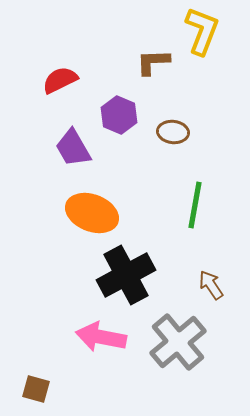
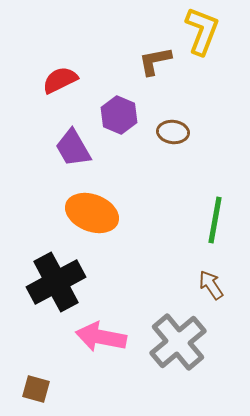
brown L-shape: moved 2 px right, 1 px up; rotated 9 degrees counterclockwise
green line: moved 20 px right, 15 px down
black cross: moved 70 px left, 7 px down
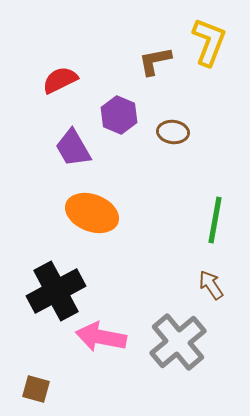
yellow L-shape: moved 7 px right, 11 px down
black cross: moved 9 px down
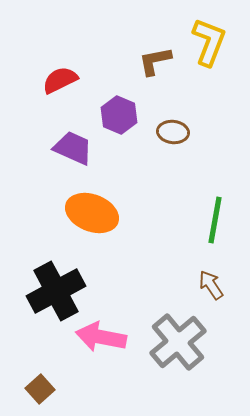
purple trapezoid: rotated 144 degrees clockwise
brown square: moved 4 px right; rotated 32 degrees clockwise
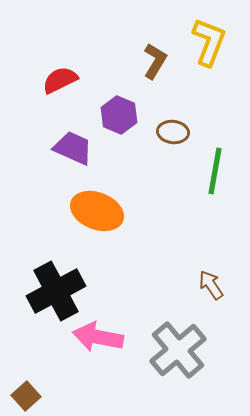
brown L-shape: rotated 132 degrees clockwise
orange ellipse: moved 5 px right, 2 px up
green line: moved 49 px up
pink arrow: moved 3 px left
gray cross: moved 8 px down
brown square: moved 14 px left, 7 px down
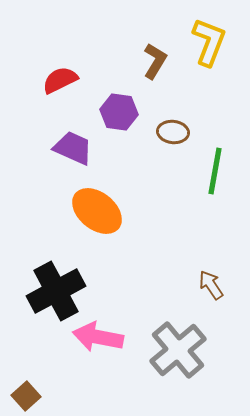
purple hexagon: moved 3 px up; rotated 15 degrees counterclockwise
orange ellipse: rotated 18 degrees clockwise
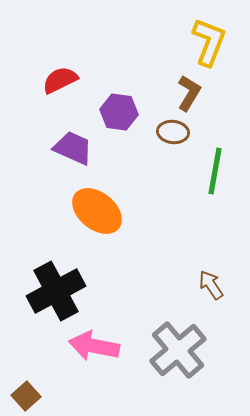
brown L-shape: moved 34 px right, 32 px down
pink arrow: moved 4 px left, 9 px down
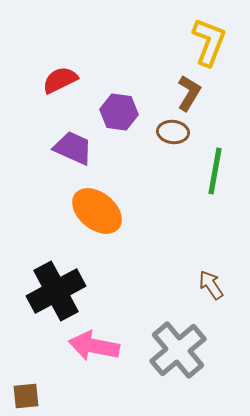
brown square: rotated 36 degrees clockwise
